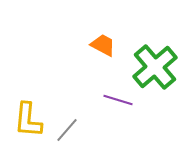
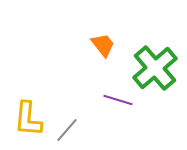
orange trapezoid: rotated 24 degrees clockwise
green cross: moved 1 px down
yellow L-shape: moved 1 px up
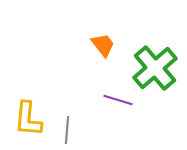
gray line: rotated 36 degrees counterclockwise
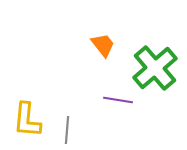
purple line: rotated 8 degrees counterclockwise
yellow L-shape: moved 1 px left, 1 px down
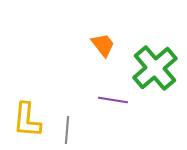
purple line: moved 5 px left
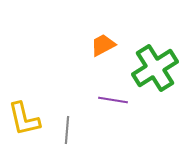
orange trapezoid: rotated 80 degrees counterclockwise
green cross: rotated 9 degrees clockwise
yellow L-shape: moved 3 px left, 1 px up; rotated 18 degrees counterclockwise
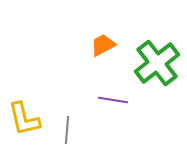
green cross: moved 2 px right, 5 px up; rotated 6 degrees counterclockwise
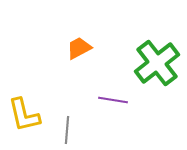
orange trapezoid: moved 24 px left, 3 px down
yellow L-shape: moved 4 px up
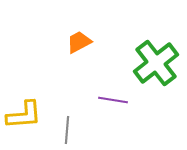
orange trapezoid: moved 6 px up
green cross: moved 1 px left
yellow L-shape: rotated 81 degrees counterclockwise
